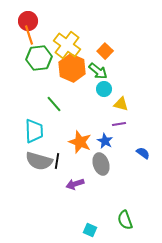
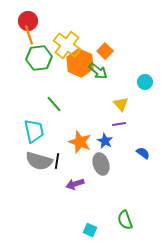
orange hexagon: moved 8 px right, 5 px up
cyan circle: moved 41 px right, 7 px up
yellow triangle: rotated 35 degrees clockwise
cyan trapezoid: rotated 10 degrees counterclockwise
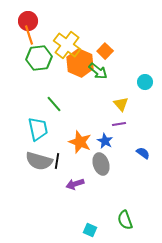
cyan trapezoid: moved 4 px right, 2 px up
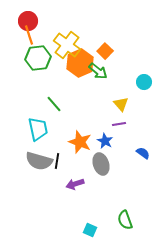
green hexagon: moved 1 px left
orange hexagon: rotated 12 degrees clockwise
cyan circle: moved 1 px left
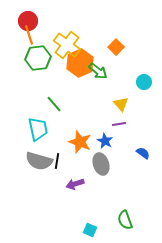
orange square: moved 11 px right, 4 px up
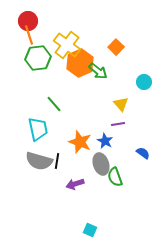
purple line: moved 1 px left
green semicircle: moved 10 px left, 43 px up
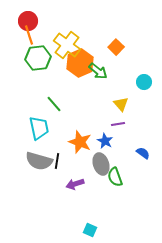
cyan trapezoid: moved 1 px right, 1 px up
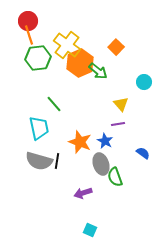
purple arrow: moved 8 px right, 9 px down
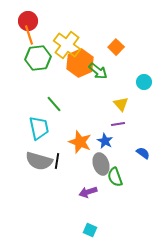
purple arrow: moved 5 px right, 1 px up
